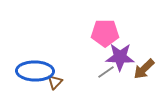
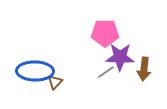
brown arrow: rotated 40 degrees counterclockwise
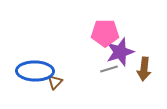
purple star: moved 5 px up; rotated 20 degrees counterclockwise
gray line: moved 3 px right, 3 px up; rotated 18 degrees clockwise
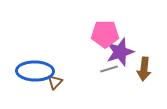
pink pentagon: moved 1 px down
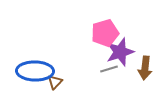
pink pentagon: moved 1 px up; rotated 16 degrees counterclockwise
brown arrow: moved 1 px right, 1 px up
